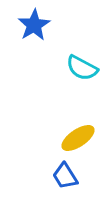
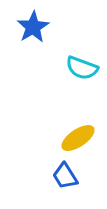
blue star: moved 1 px left, 2 px down
cyan semicircle: rotated 8 degrees counterclockwise
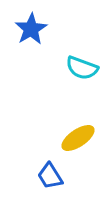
blue star: moved 2 px left, 2 px down
blue trapezoid: moved 15 px left
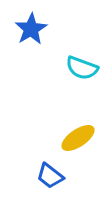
blue trapezoid: rotated 20 degrees counterclockwise
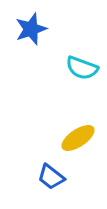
blue star: rotated 12 degrees clockwise
blue trapezoid: moved 1 px right, 1 px down
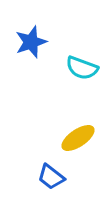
blue star: moved 13 px down
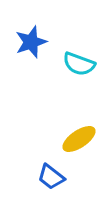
cyan semicircle: moved 3 px left, 4 px up
yellow ellipse: moved 1 px right, 1 px down
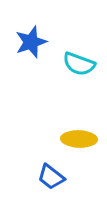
yellow ellipse: rotated 36 degrees clockwise
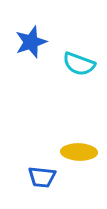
yellow ellipse: moved 13 px down
blue trapezoid: moved 9 px left; rotated 32 degrees counterclockwise
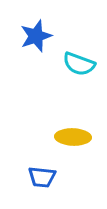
blue star: moved 5 px right, 6 px up
yellow ellipse: moved 6 px left, 15 px up
